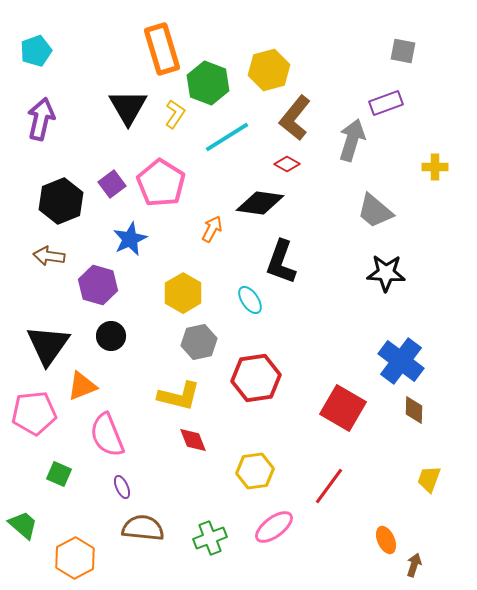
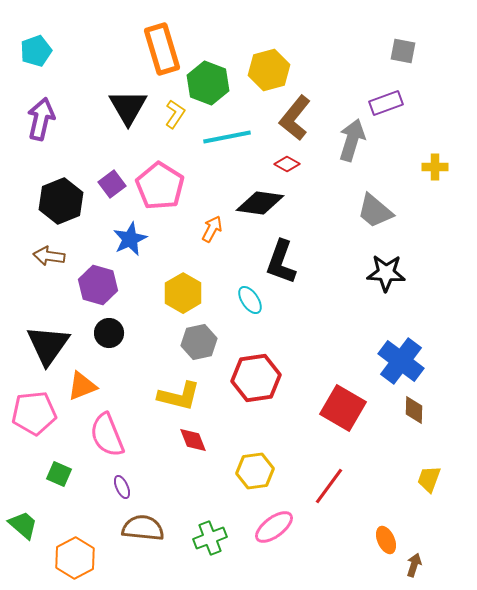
cyan line at (227, 137): rotated 21 degrees clockwise
pink pentagon at (161, 183): moved 1 px left, 3 px down
black circle at (111, 336): moved 2 px left, 3 px up
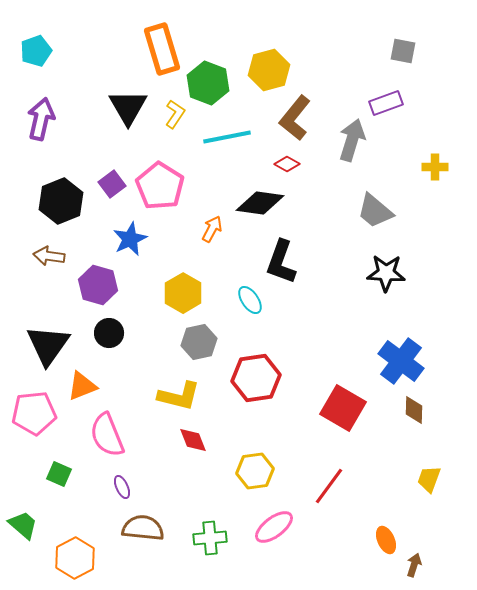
green cross at (210, 538): rotated 16 degrees clockwise
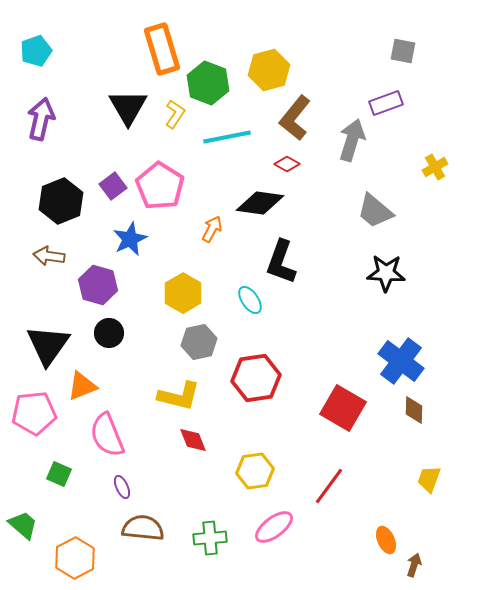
yellow cross at (435, 167): rotated 30 degrees counterclockwise
purple square at (112, 184): moved 1 px right, 2 px down
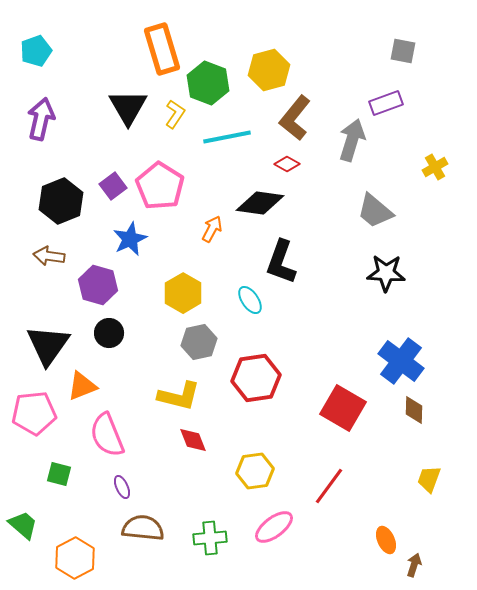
green square at (59, 474): rotated 10 degrees counterclockwise
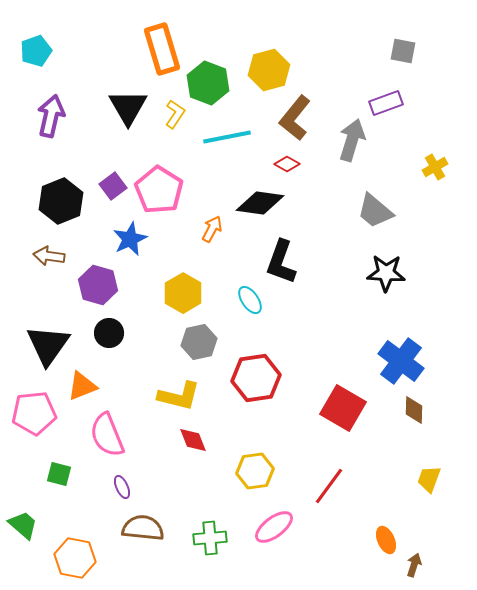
purple arrow at (41, 119): moved 10 px right, 3 px up
pink pentagon at (160, 186): moved 1 px left, 4 px down
orange hexagon at (75, 558): rotated 21 degrees counterclockwise
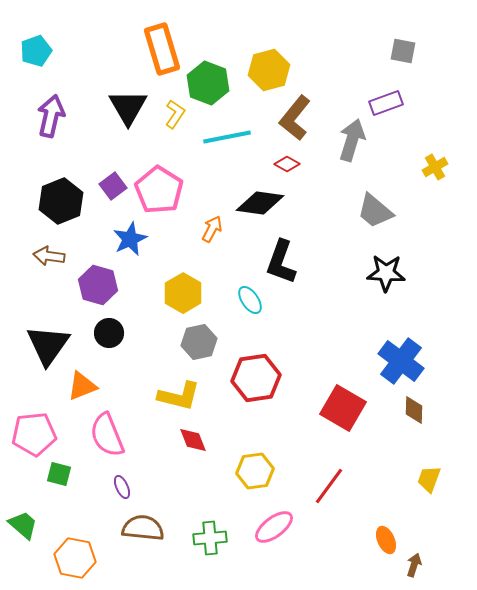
pink pentagon at (34, 413): moved 21 px down
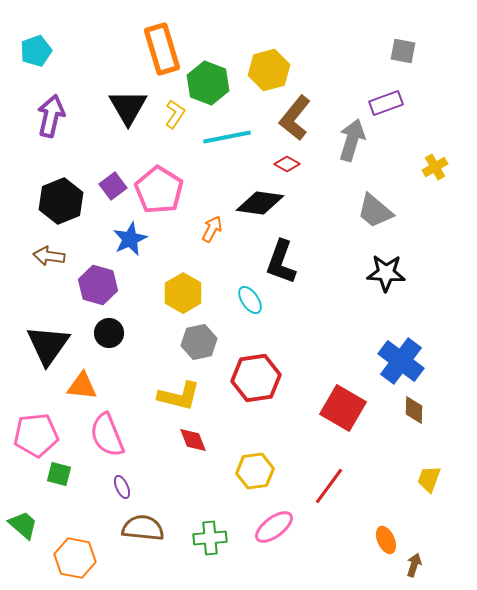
orange triangle at (82, 386): rotated 28 degrees clockwise
pink pentagon at (34, 434): moved 2 px right, 1 px down
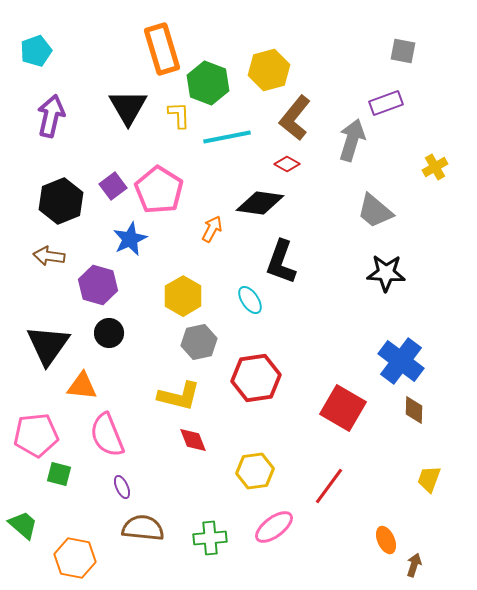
yellow L-shape at (175, 114): moved 4 px right, 1 px down; rotated 36 degrees counterclockwise
yellow hexagon at (183, 293): moved 3 px down
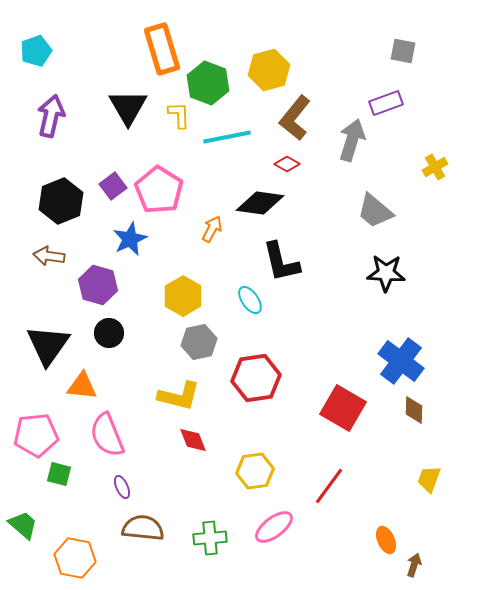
black L-shape at (281, 262): rotated 33 degrees counterclockwise
